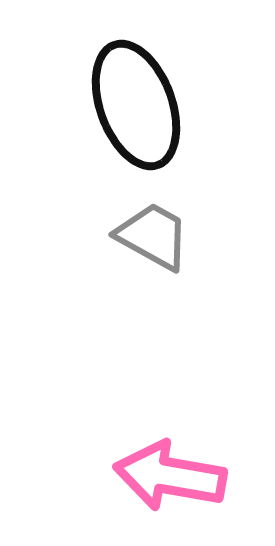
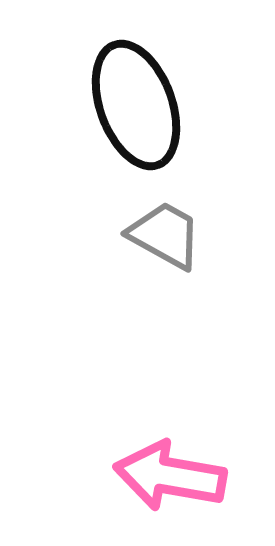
gray trapezoid: moved 12 px right, 1 px up
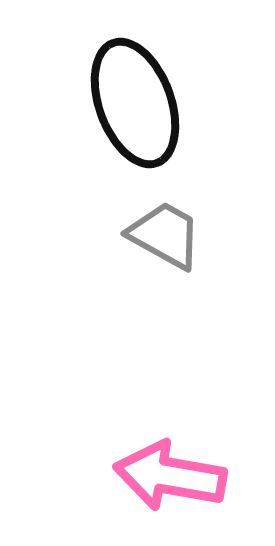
black ellipse: moved 1 px left, 2 px up
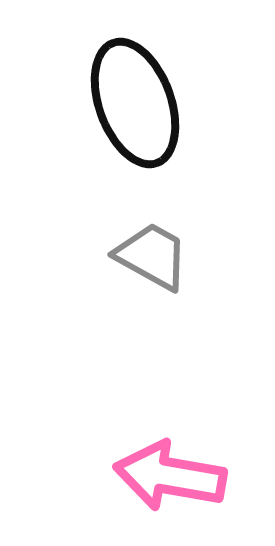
gray trapezoid: moved 13 px left, 21 px down
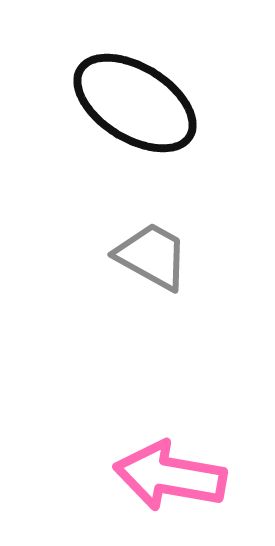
black ellipse: rotated 38 degrees counterclockwise
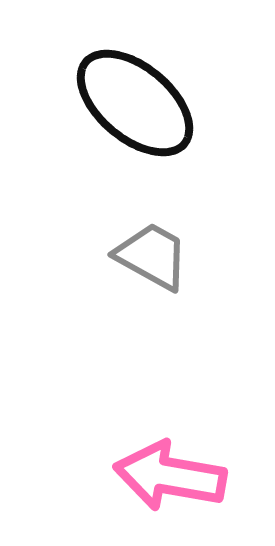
black ellipse: rotated 8 degrees clockwise
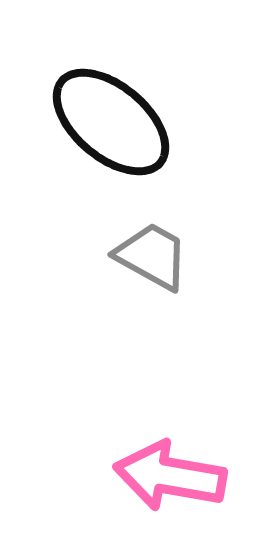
black ellipse: moved 24 px left, 19 px down
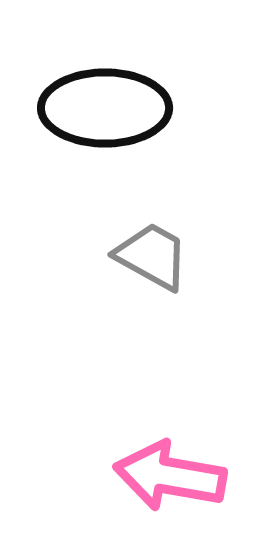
black ellipse: moved 6 px left, 14 px up; rotated 40 degrees counterclockwise
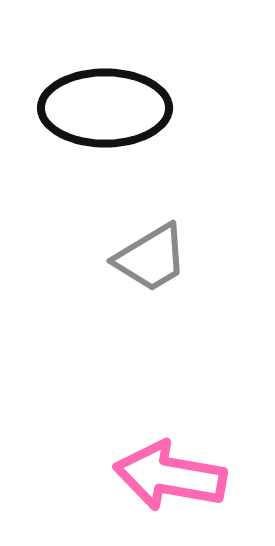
gray trapezoid: moved 1 px left, 2 px down; rotated 120 degrees clockwise
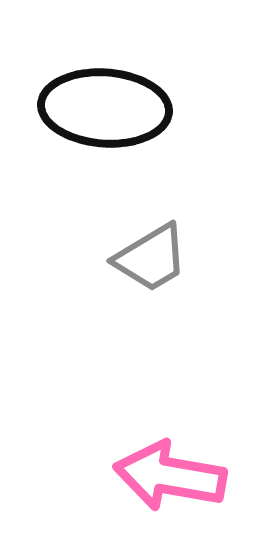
black ellipse: rotated 4 degrees clockwise
